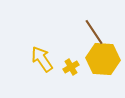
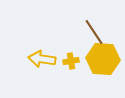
yellow arrow: rotated 48 degrees counterclockwise
yellow cross: moved 6 px up; rotated 21 degrees clockwise
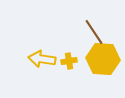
yellow cross: moved 2 px left
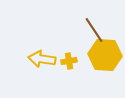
brown line: moved 2 px up
yellow hexagon: moved 2 px right, 4 px up
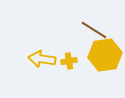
brown line: rotated 24 degrees counterclockwise
yellow hexagon: rotated 12 degrees counterclockwise
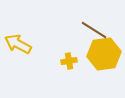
yellow hexagon: moved 1 px left, 1 px up
yellow arrow: moved 24 px left, 15 px up; rotated 20 degrees clockwise
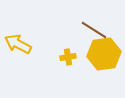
yellow cross: moved 1 px left, 4 px up
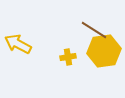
yellow hexagon: moved 3 px up
